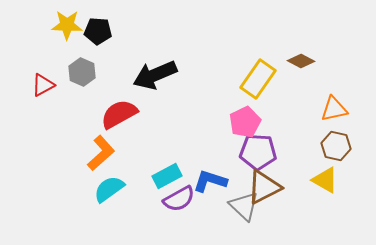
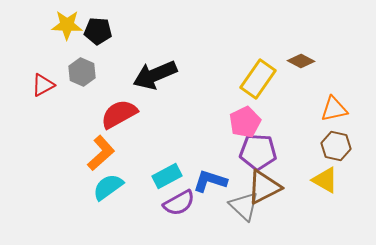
cyan semicircle: moved 1 px left, 2 px up
purple semicircle: moved 4 px down
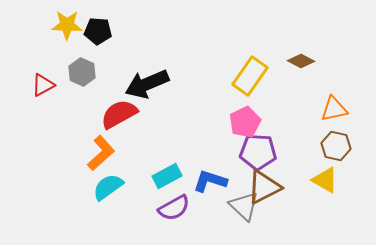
black arrow: moved 8 px left, 9 px down
yellow rectangle: moved 8 px left, 3 px up
purple semicircle: moved 5 px left, 5 px down
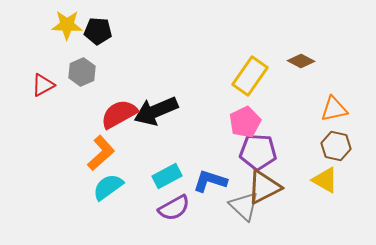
gray hexagon: rotated 12 degrees clockwise
black arrow: moved 9 px right, 27 px down
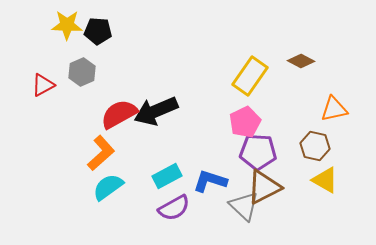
brown hexagon: moved 21 px left
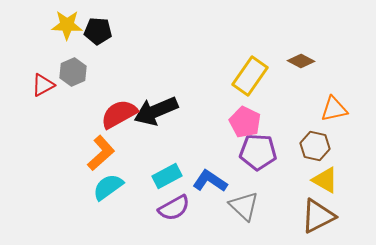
gray hexagon: moved 9 px left
pink pentagon: rotated 20 degrees counterclockwise
blue L-shape: rotated 16 degrees clockwise
brown triangle: moved 54 px right, 29 px down
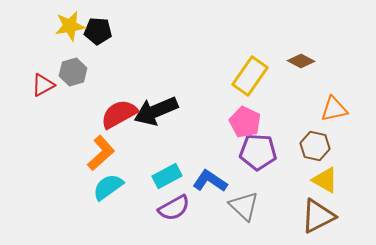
yellow star: moved 3 px right, 1 px down; rotated 12 degrees counterclockwise
gray hexagon: rotated 8 degrees clockwise
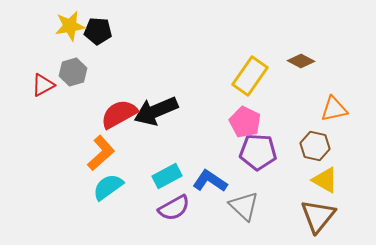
brown triangle: rotated 24 degrees counterclockwise
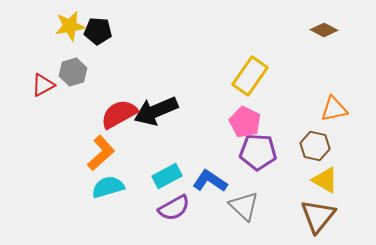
brown diamond: moved 23 px right, 31 px up
cyan semicircle: rotated 20 degrees clockwise
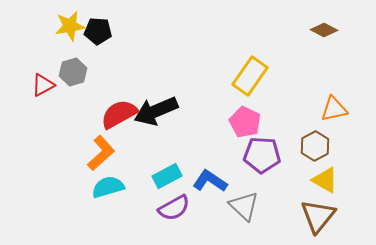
brown hexagon: rotated 20 degrees clockwise
purple pentagon: moved 4 px right, 3 px down
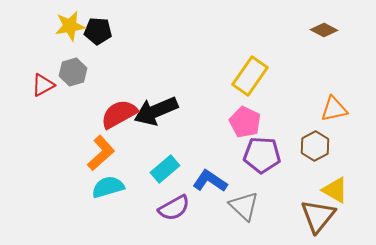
cyan rectangle: moved 2 px left, 7 px up; rotated 12 degrees counterclockwise
yellow triangle: moved 10 px right, 10 px down
